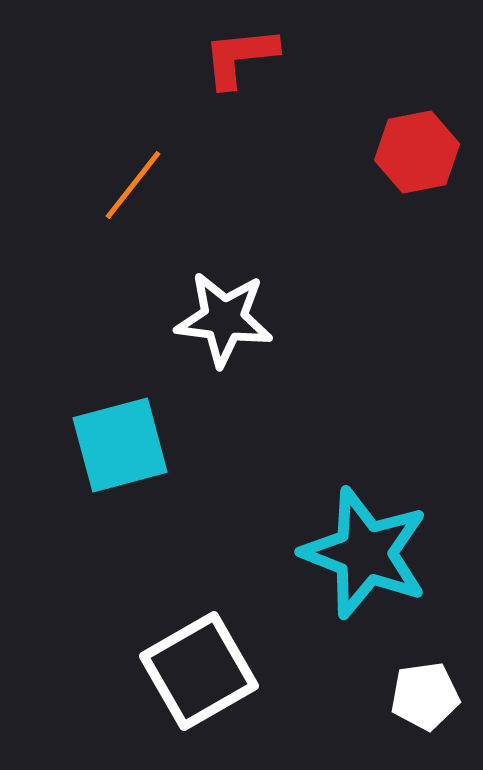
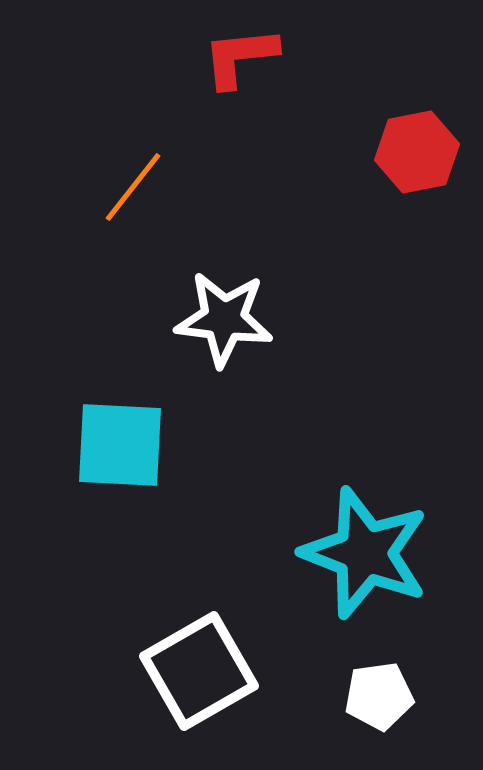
orange line: moved 2 px down
cyan square: rotated 18 degrees clockwise
white pentagon: moved 46 px left
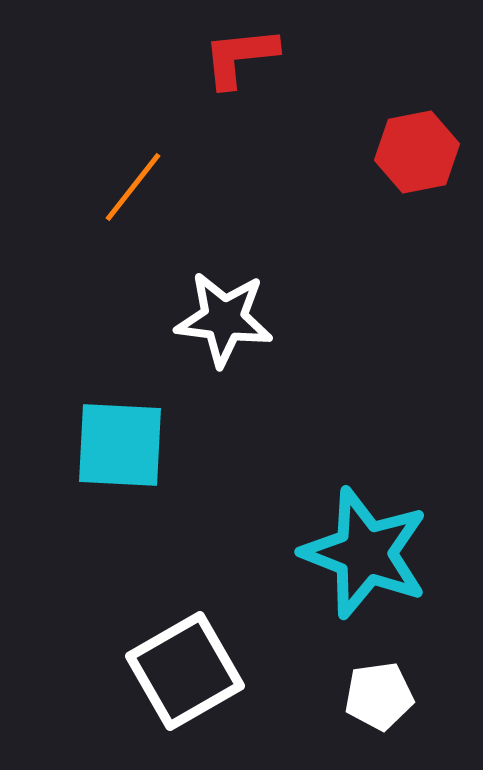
white square: moved 14 px left
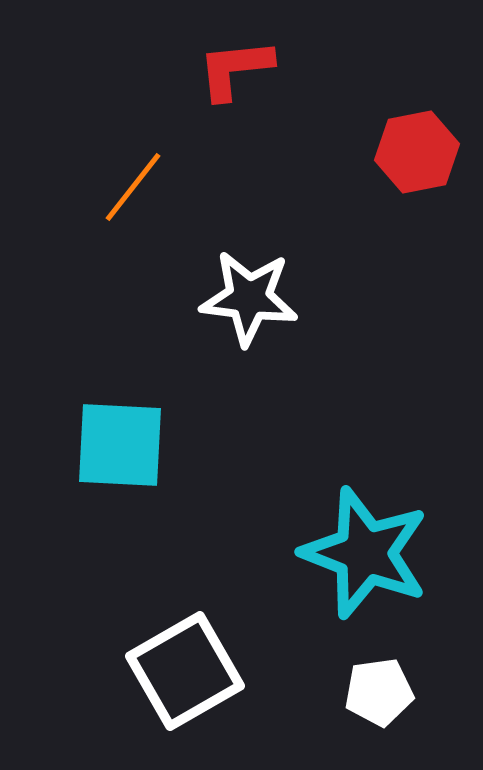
red L-shape: moved 5 px left, 12 px down
white star: moved 25 px right, 21 px up
white pentagon: moved 4 px up
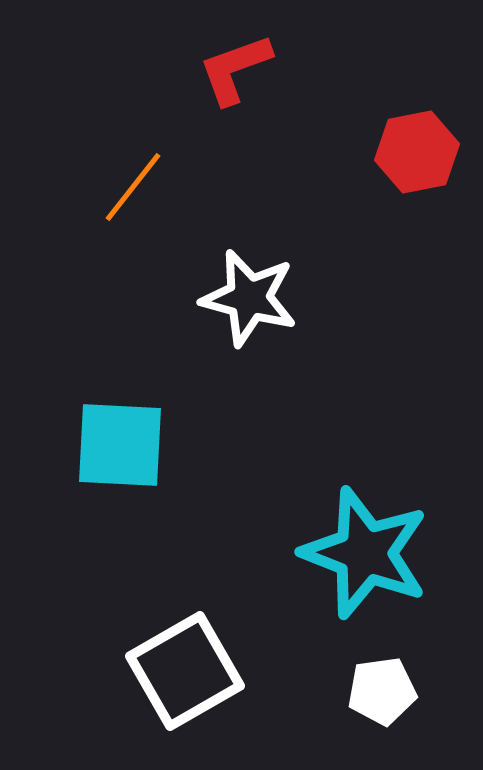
red L-shape: rotated 14 degrees counterclockwise
white star: rotated 8 degrees clockwise
white pentagon: moved 3 px right, 1 px up
